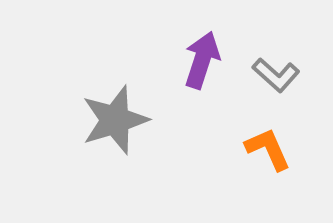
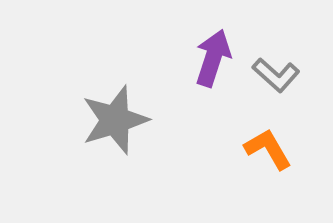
purple arrow: moved 11 px right, 2 px up
orange L-shape: rotated 6 degrees counterclockwise
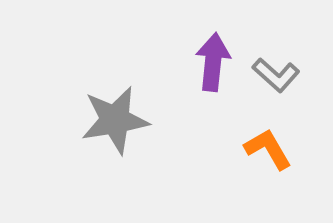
purple arrow: moved 4 px down; rotated 12 degrees counterclockwise
gray star: rotated 8 degrees clockwise
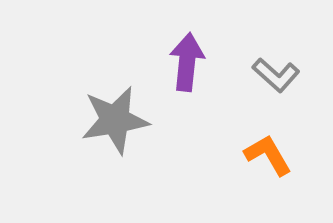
purple arrow: moved 26 px left
orange L-shape: moved 6 px down
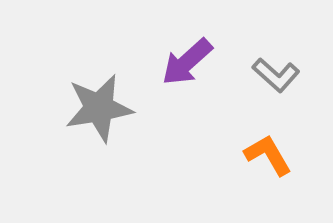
purple arrow: rotated 138 degrees counterclockwise
gray star: moved 16 px left, 12 px up
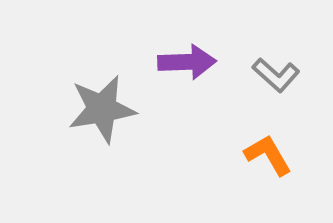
purple arrow: rotated 140 degrees counterclockwise
gray star: moved 3 px right, 1 px down
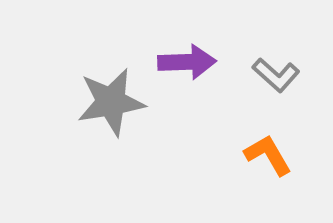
gray star: moved 9 px right, 7 px up
